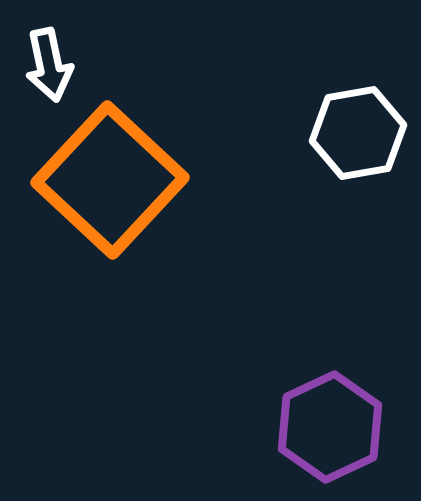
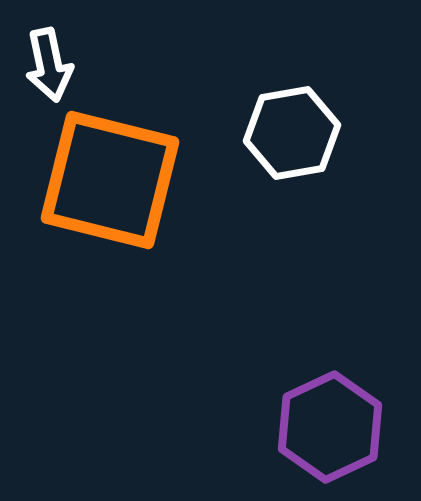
white hexagon: moved 66 px left
orange square: rotated 29 degrees counterclockwise
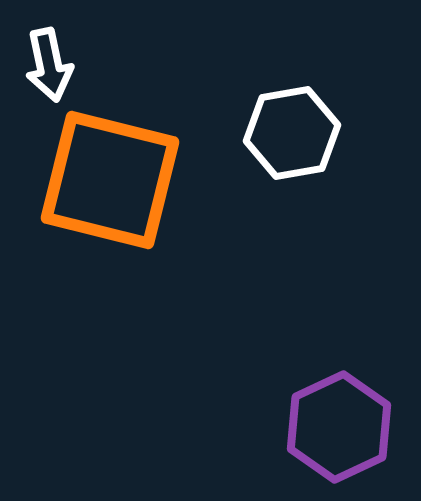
purple hexagon: moved 9 px right
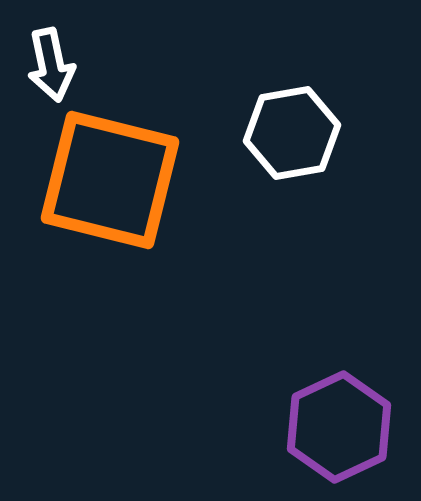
white arrow: moved 2 px right
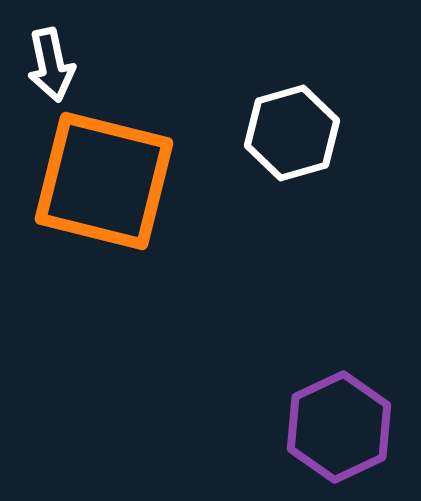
white hexagon: rotated 6 degrees counterclockwise
orange square: moved 6 px left, 1 px down
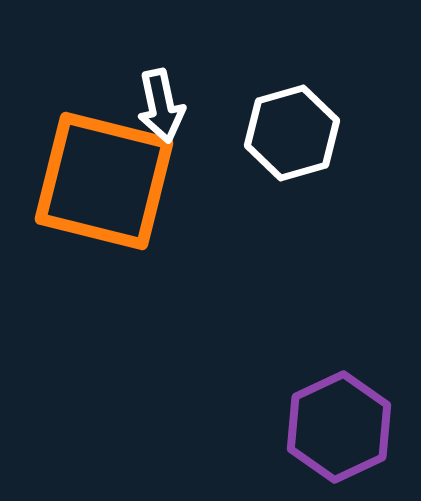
white arrow: moved 110 px right, 41 px down
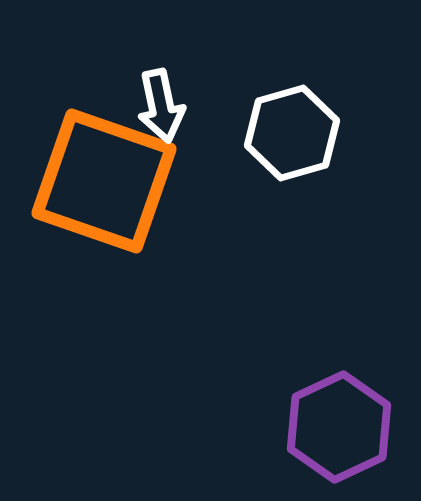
orange square: rotated 5 degrees clockwise
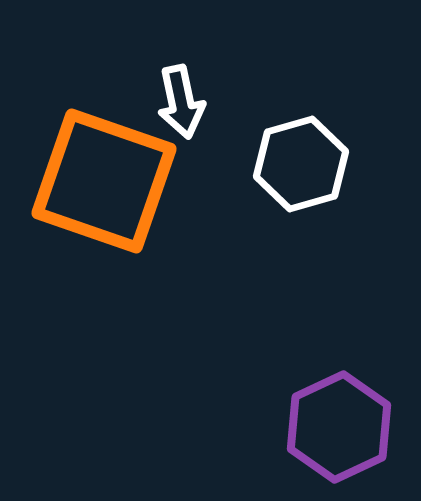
white arrow: moved 20 px right, 4 px up
white hexagon: moved 9 px right, 31 px down
